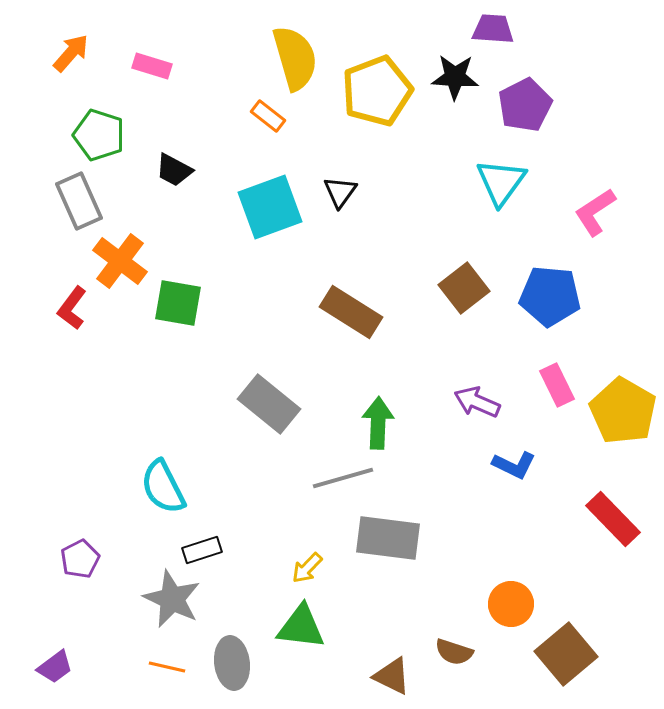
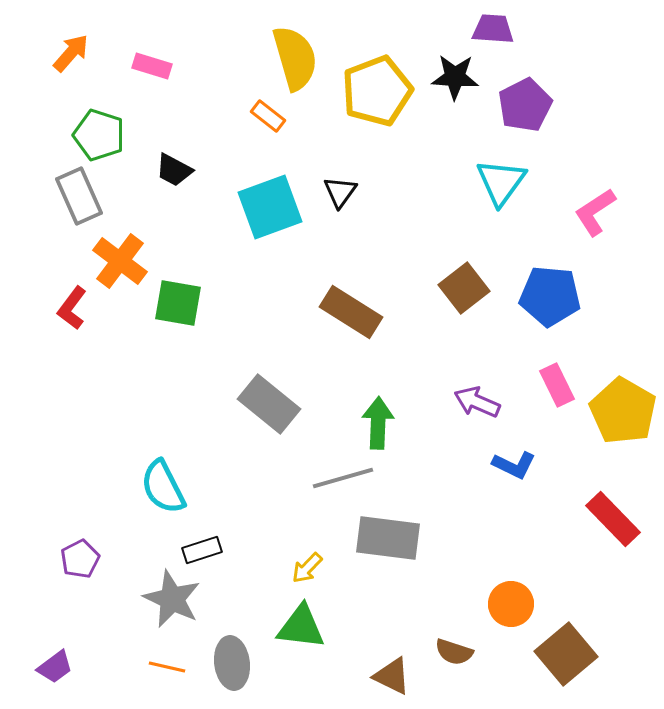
gray rectangle at (79, 201): moved 5 px up
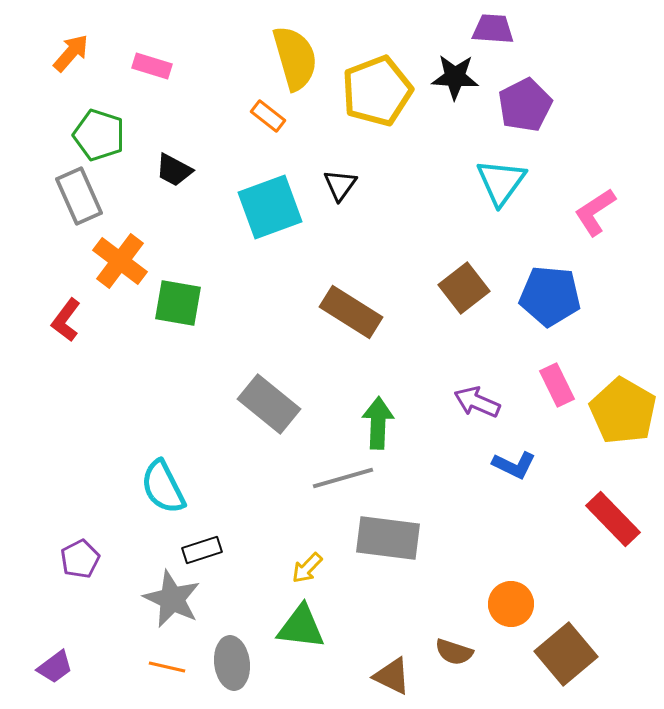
black triangle at (340, 192): moved 7 px up
red L-shape at (72, 308): moved 6 px left, 12 px down
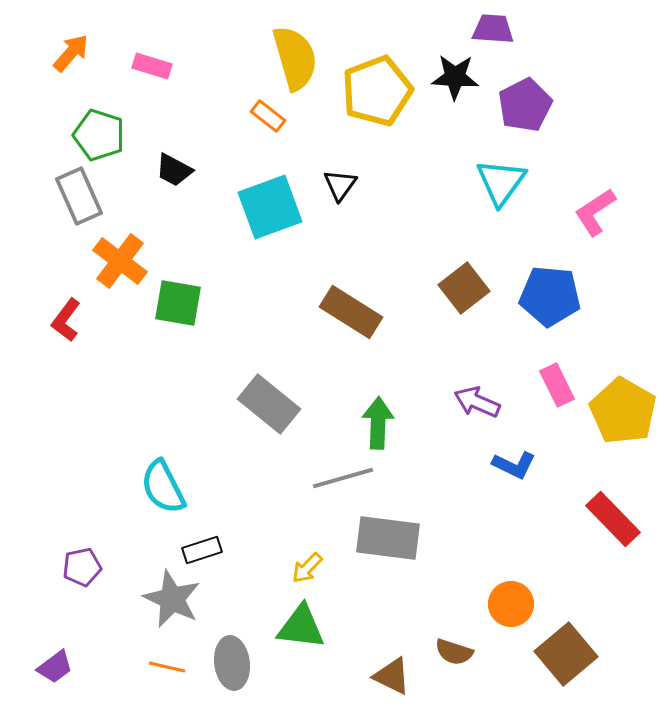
purple pentagon at (80, 559): moved 2 px right, 8 px down; rotated 15 degrees clockwise
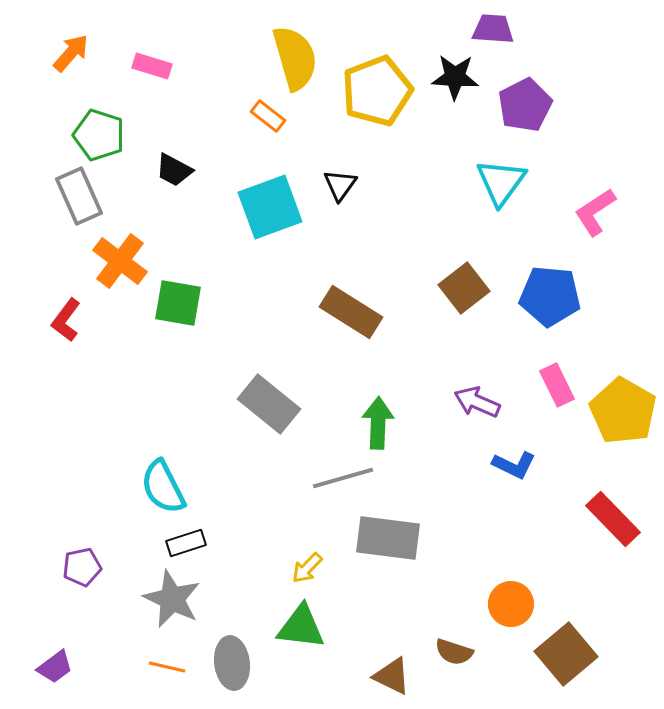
black rectangle at (202, 550): moved 16 px left, 7 px up
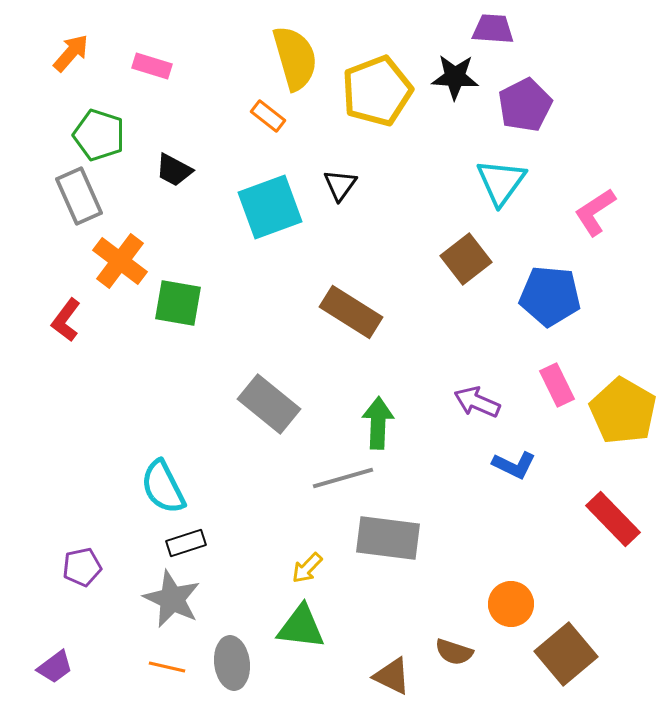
brown square at (464, 288): moved 2 px right, 29 px up
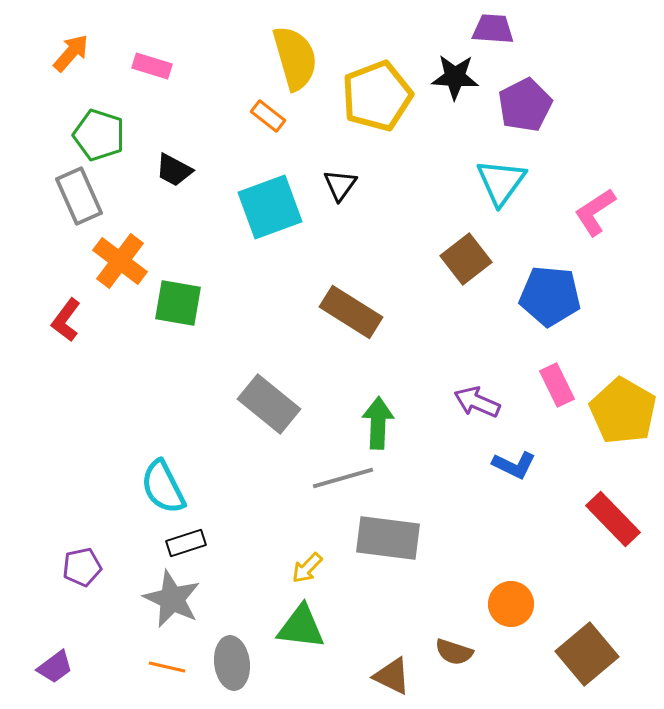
yellow pentagon at (377, 91): moved 5 px down
brown square at (566, 654): moved 21 px right
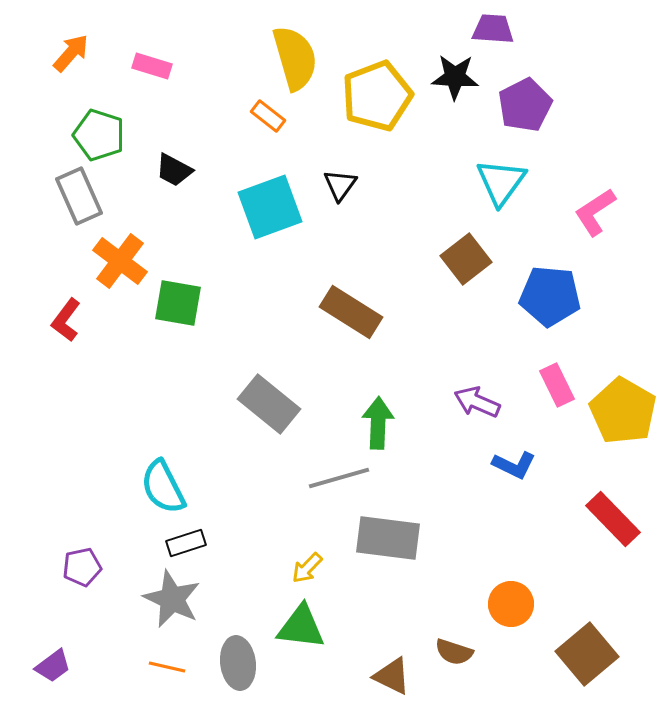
gray line at (343, 478): moved 4 px left
gray ellipse at (232, 663): moved 6 px right
purple trapezoid at (55, 667): moved 2 px left, 1 px up
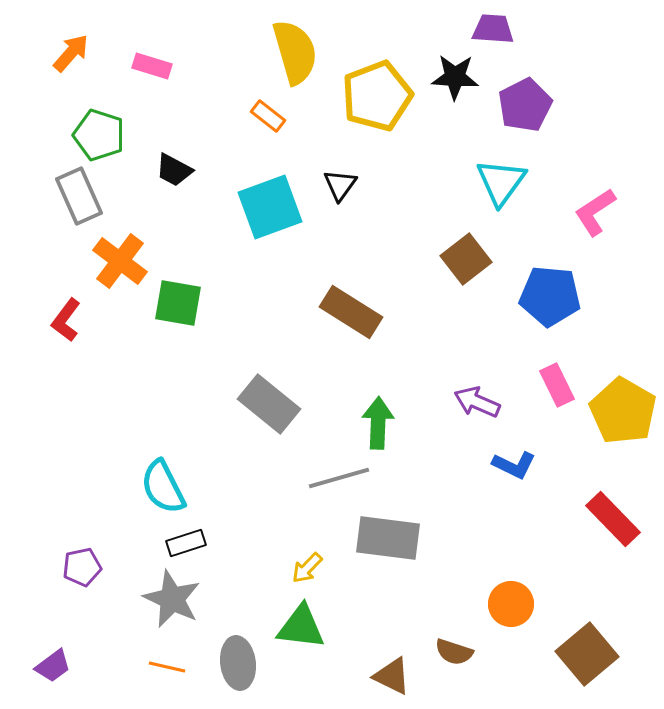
yellow semicircle at (295, 58): moved 6 px up
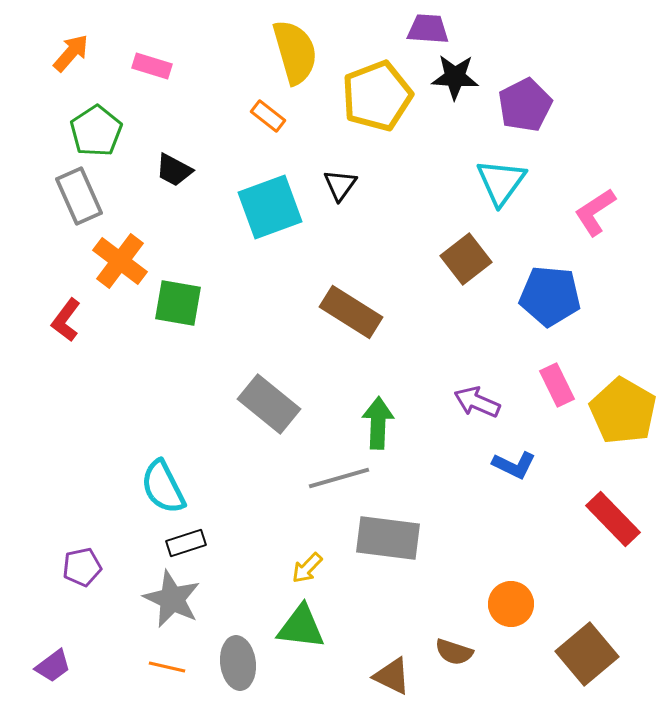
purple trapezoid at (493, 29): moved 65 px left
green pentagon at (99, 135): moved 3 px left, 4 px up; rotated 21 degrees clockwise
